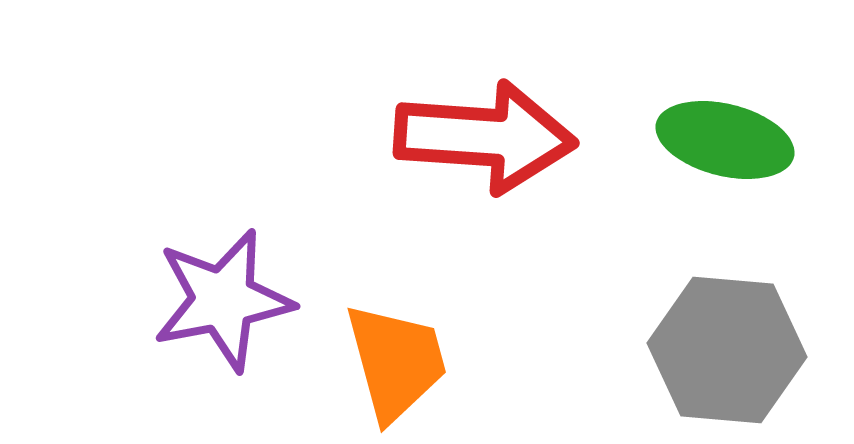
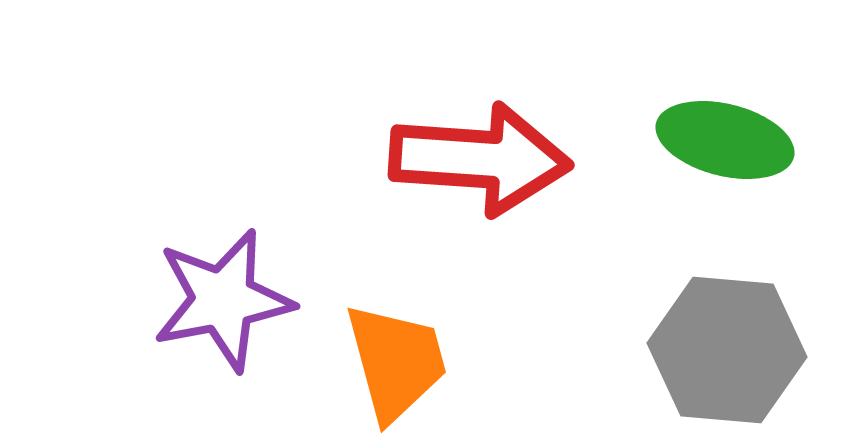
red arrow: moved 5 px left, 22 px down
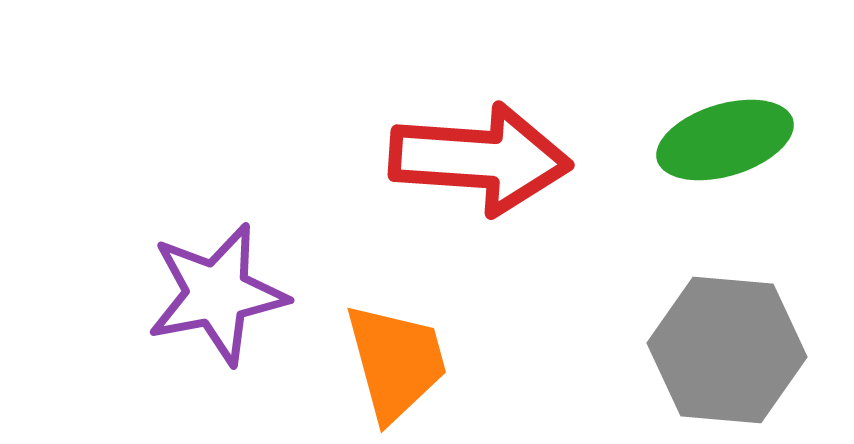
green ellipse: rotated 31 degrees counterclockwise
purple star: moved 6 px left, 6 px up
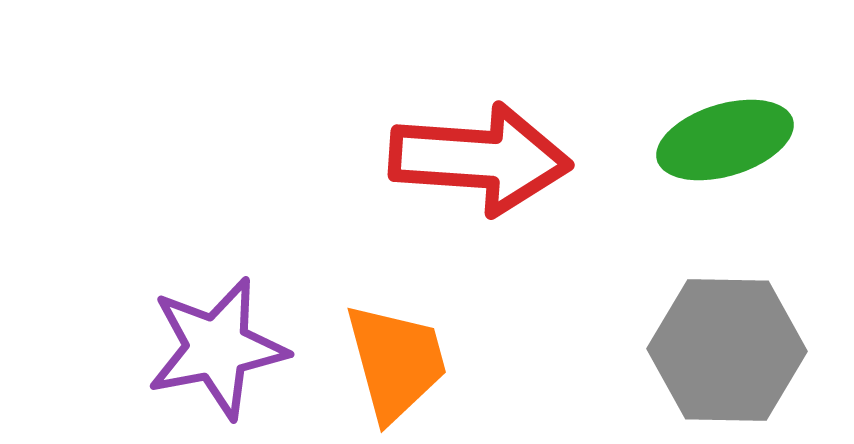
purple star: moved 54 px down
gray hexagon: rotated 4 degrees counterclockwise
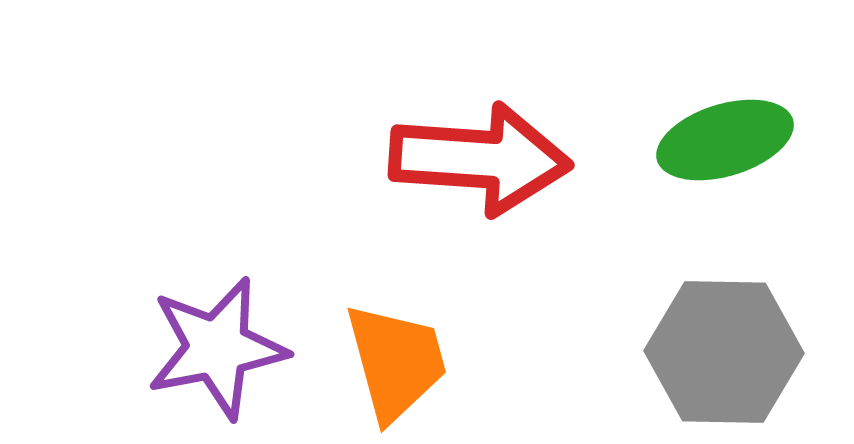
gray hexagon: moved 3 px left, 2 px down
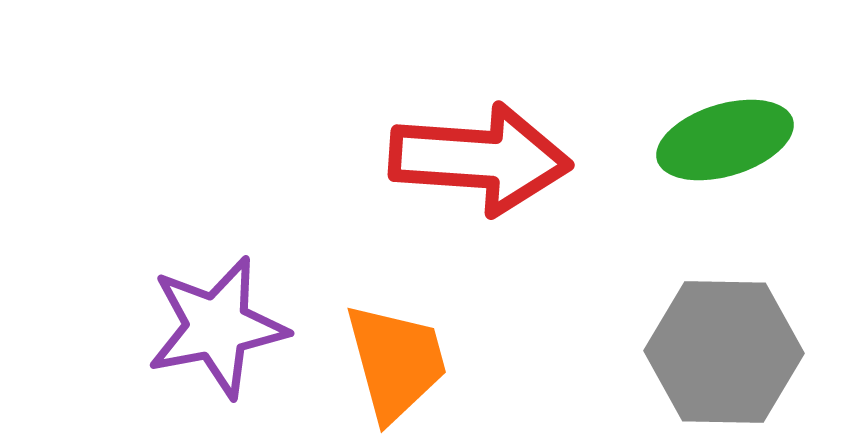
purple star: moved 21 px up
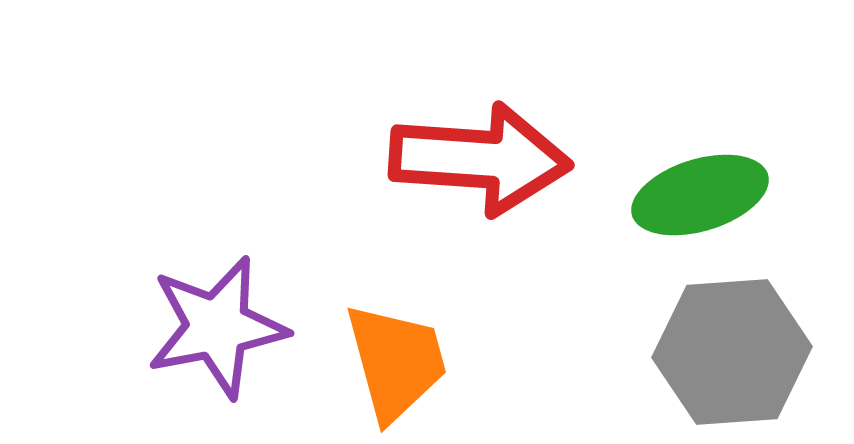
green ellipse: moved 25 px left, 55 px down
gray hexagon: moved 8 px right; rotated 5 degrees counterclockwise
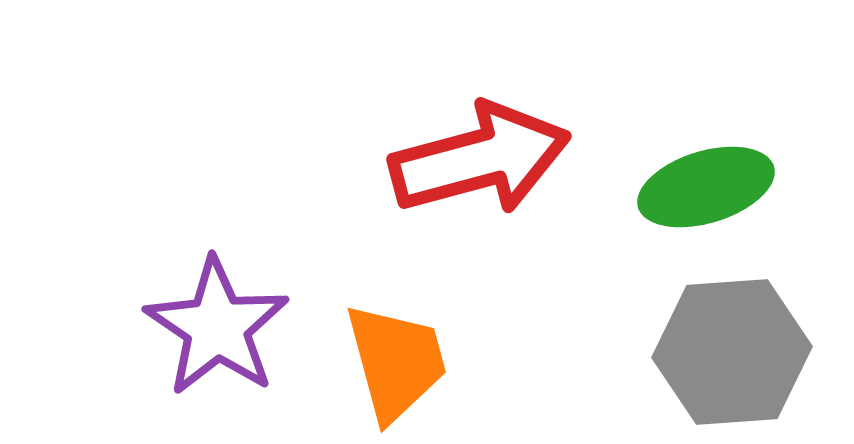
red arrow: rotated 19 degrees counterclockwise
green ellipse: moved 6 px right, 8 px up
purple star: rotated 27 degrees counterclockwise
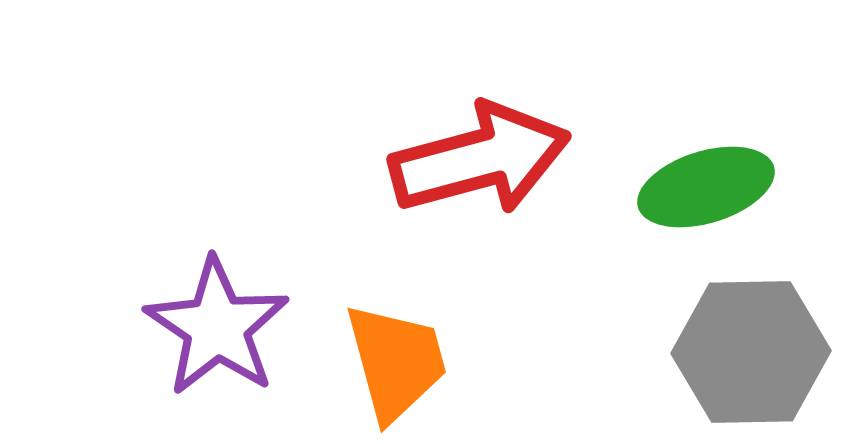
gray hexagon: moved 19 px right; rotated 3 degrees clockwise
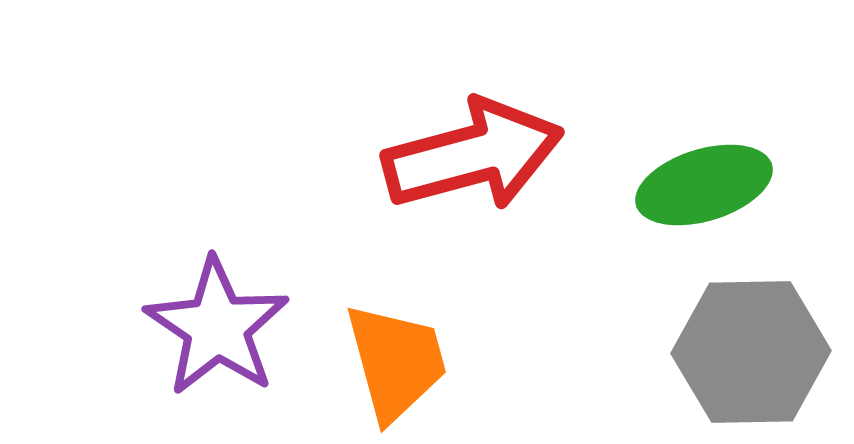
red arrow: moved 7 px left, 4 px up
green ellipse: moved 2 px left, 2 px up
